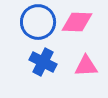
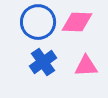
blue cross: rotated 28 degrees clockwise
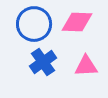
blue circle: moved 4 px left, 2 px down
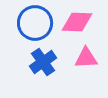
blue circle: moved 1 px right, 1 px up
pink triangle: moved 8 px up
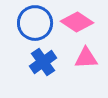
pink diamond: rotated 32 degrees clockwise
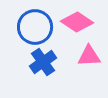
blue circle: moved 4 px down
pink triangle: moved 3 px right, 2 px up
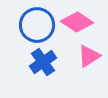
blue circle: moved 2 px right, 2 px up
pink triangle: rotated 30 degrees counterclockwise
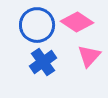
pink triangle: rotated 15 degrees counterclockwise
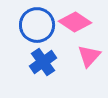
pink diamond: moved 2 px left
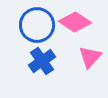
pink triangle: moved 1 px right, 1 px down
blue cross: moved 1 px left, 1 px up
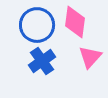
pink diamond: rotated 64 degrees clockwise
